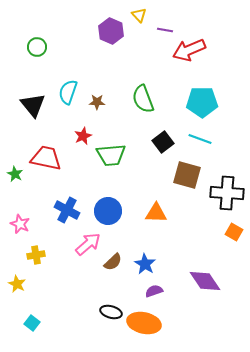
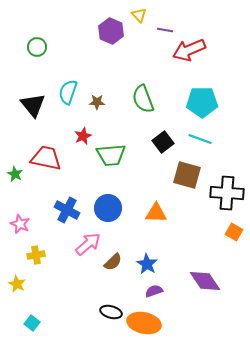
blue circle: moved 3 px up
blue star: moved 2 px right
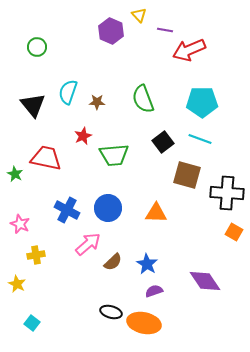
green trapezoid: moved 3 px right
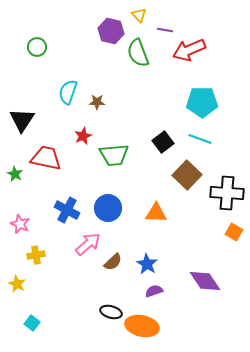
purple hexagon: rotated 10 degrees counterclockwise
green semicircle: moved 5 px left, 46 px up
black triangle: moved 11 px left, 15 px down; rotated 12 degrees clockwise
brown square: rotated 28 degrees clockwise
orange ellipse: moved 2 px left, 3 px down
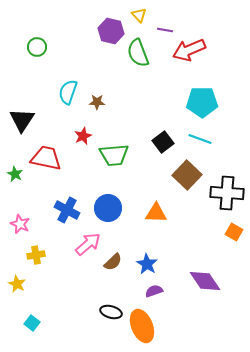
orange ellipse: rotated 56 degrees clockwise
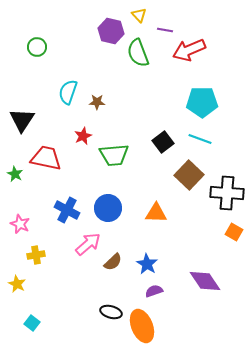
brown square: moved 2 px right
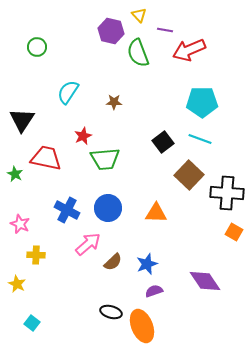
cyan semicircle: rotated 15 degrees clockwise
brown star: moved 17 px right
green trapezoid: moved 9 px left, 4 px down
yellow cross: rotated 12 degrees clockwise
blue star: rotated 20 degrees clockwise
